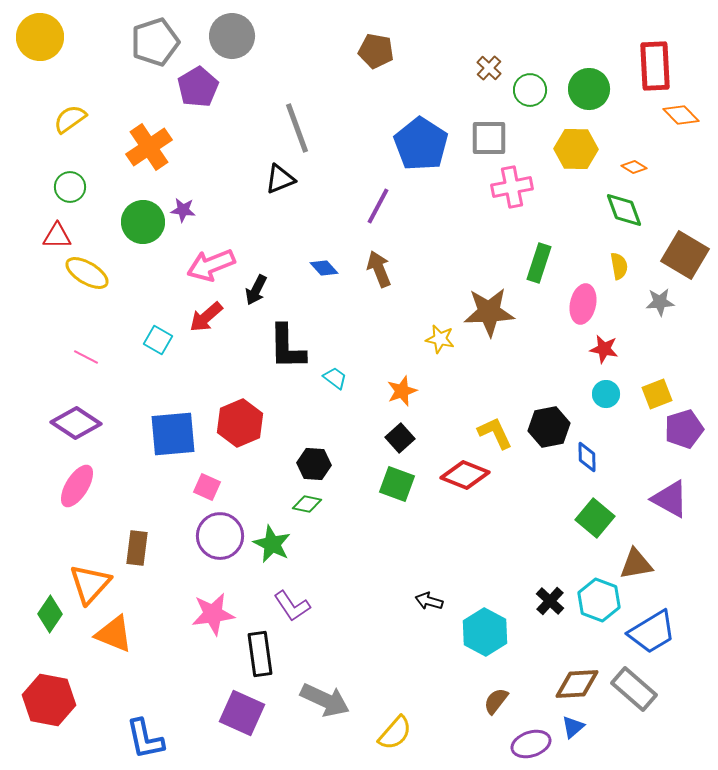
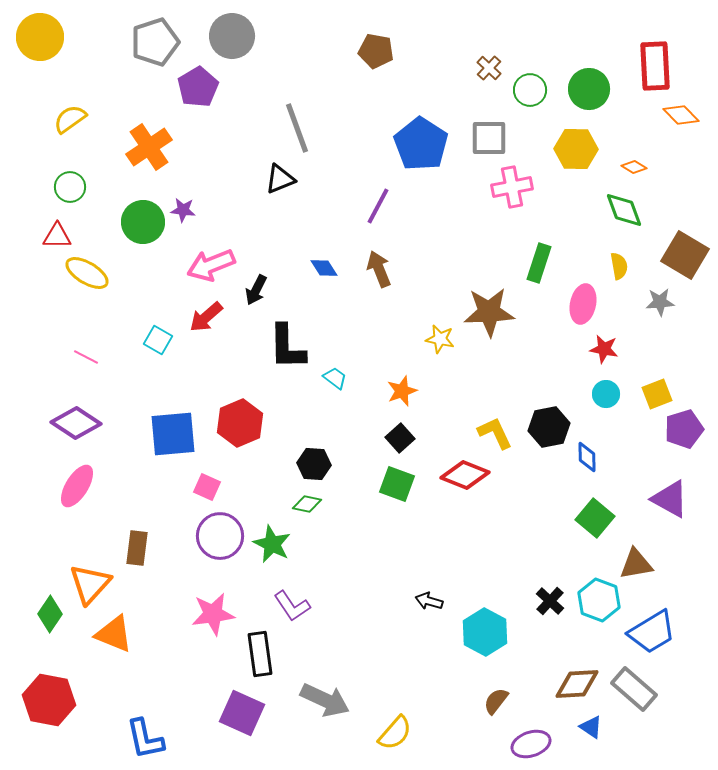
blue diamond at (324, 268): rotated 8 degrees clockwise
blue triangle at (573, 727): moved 18 px right; rotated 45 degrees counterclockwise
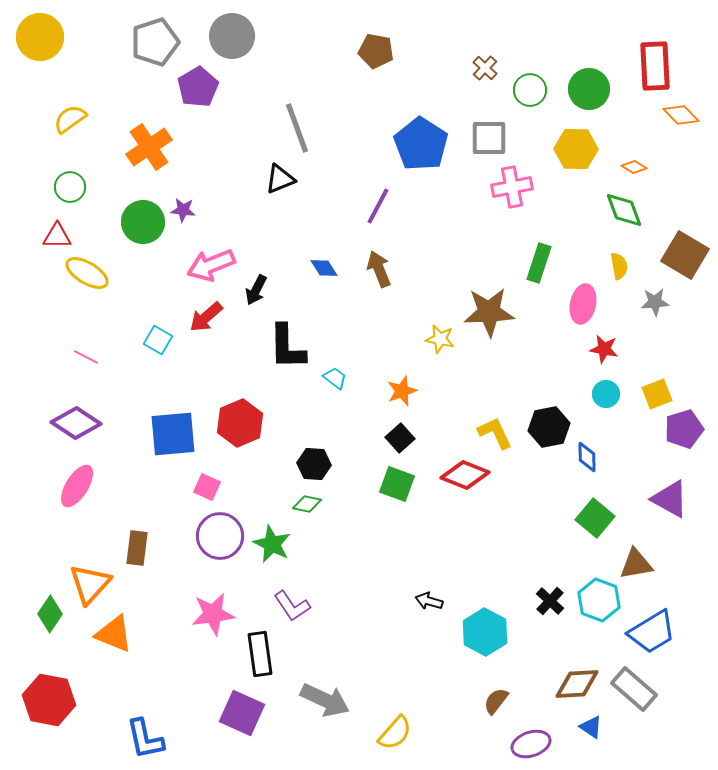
brown cross at (489, 68): moved 4 px left
gray star at (660, 302): moved 5 px left
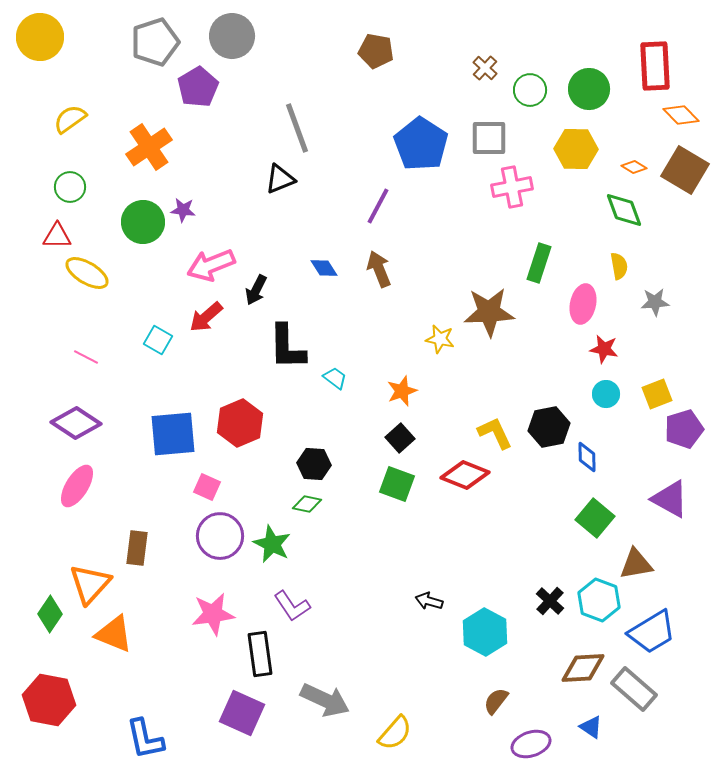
brown square at (685, 255): moved 85 px up
brown diamond at (577, 684): moved 6 px right, 16 px up
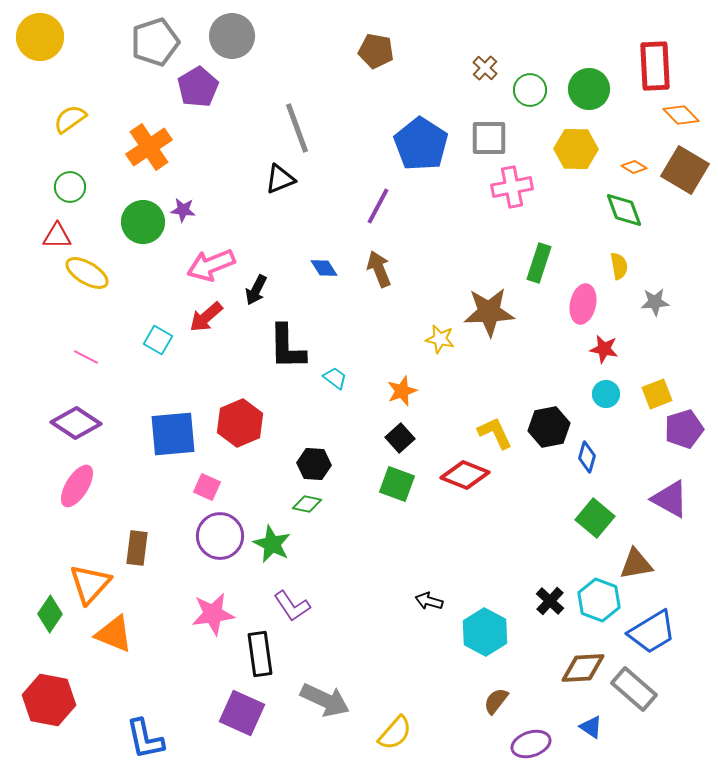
blue diamond at (587, 457): rotated 16 degrees clockwise
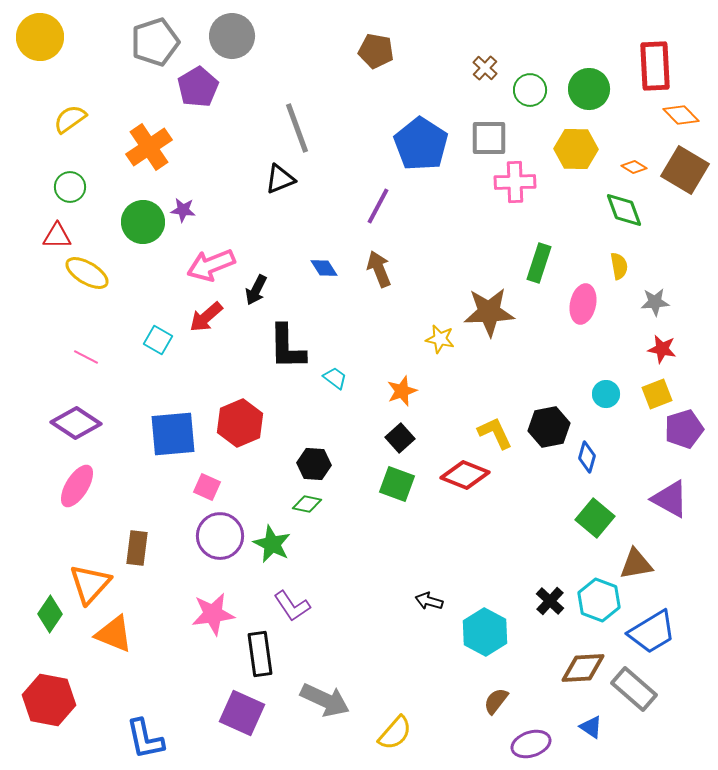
pink cross at (512, 187): moved 3 px right, 5 px up; rotated 9 degrees clockwise
red star at (604, 349): moved 58 px right
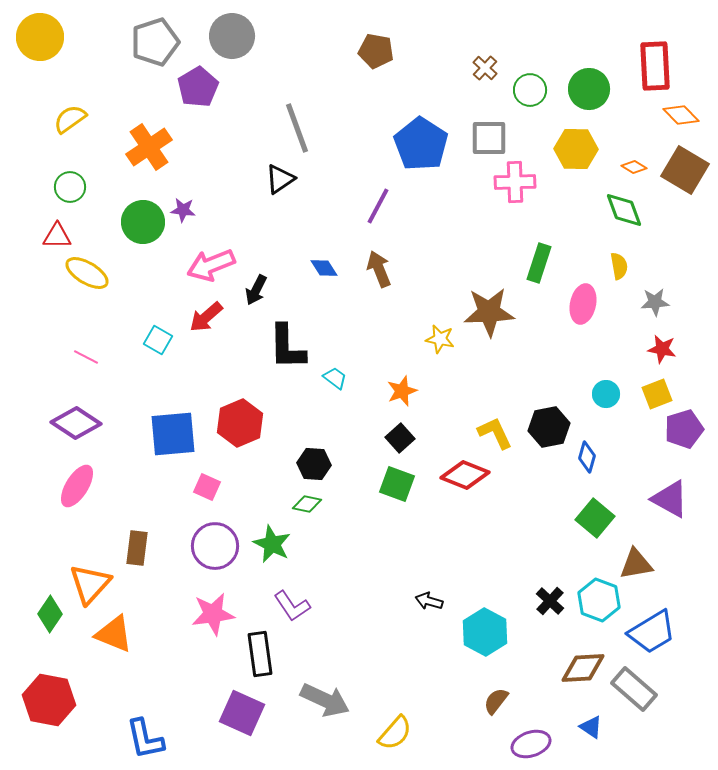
black triangle at (280, 179): rotated 12 degrees counterclockwise
purple circle at (220, 536): moved 5 px left, 10 px down
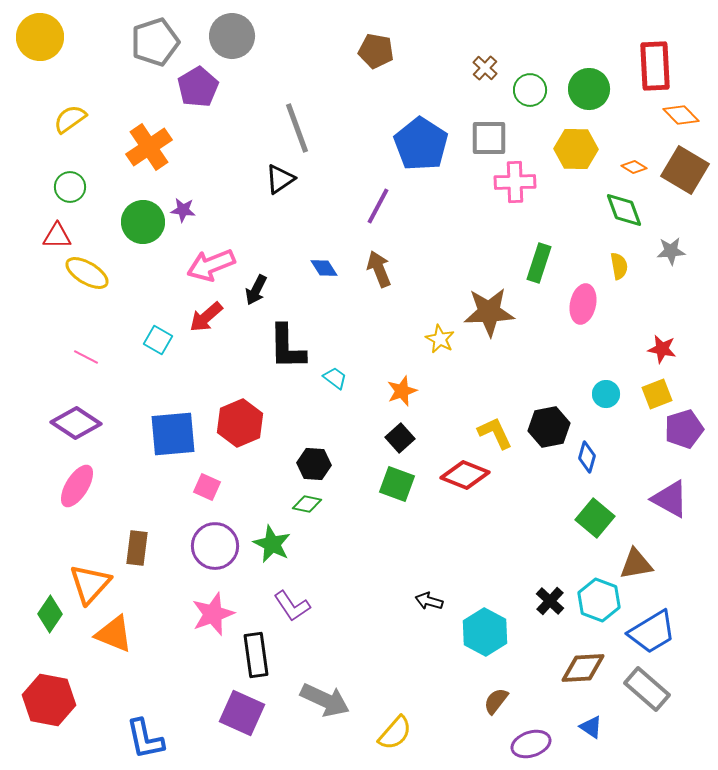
gray star at (655, 302): moved 16 px right, 51 px up
yellow star at (440, 339): rotated 16 degrees clockwise
pink star at (213, 614): rotated 12 degrees counterclockwise
black rectangle at (260, 654): moved 4 px left, 1 px down
gray rectangle at (634, 689): moved 13 px right
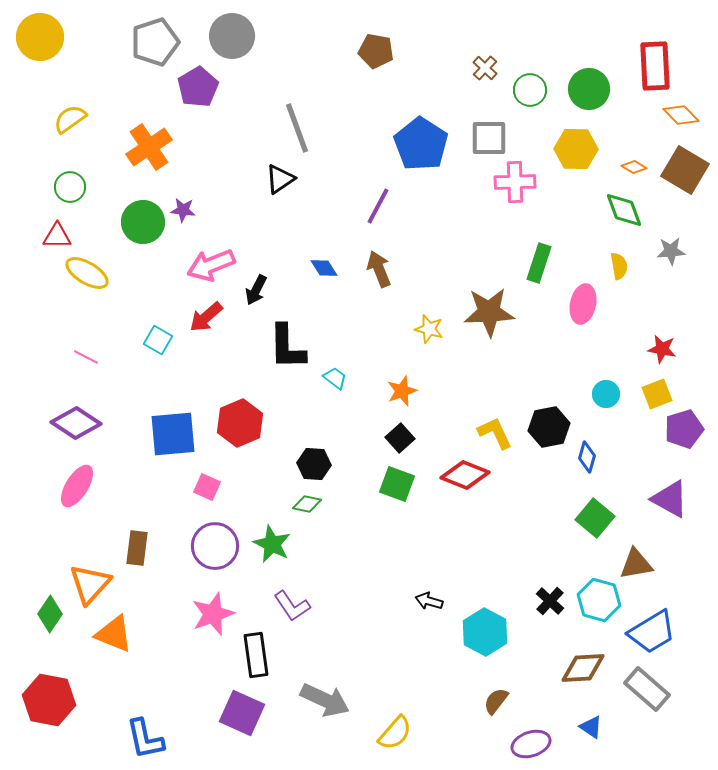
yellow star at (440, 339): moved 11 px left, 10 px up; rotated 12 degrees counterclockwise
cyan hexagon at (599, 600): rotated 6 degrees counterclockwise
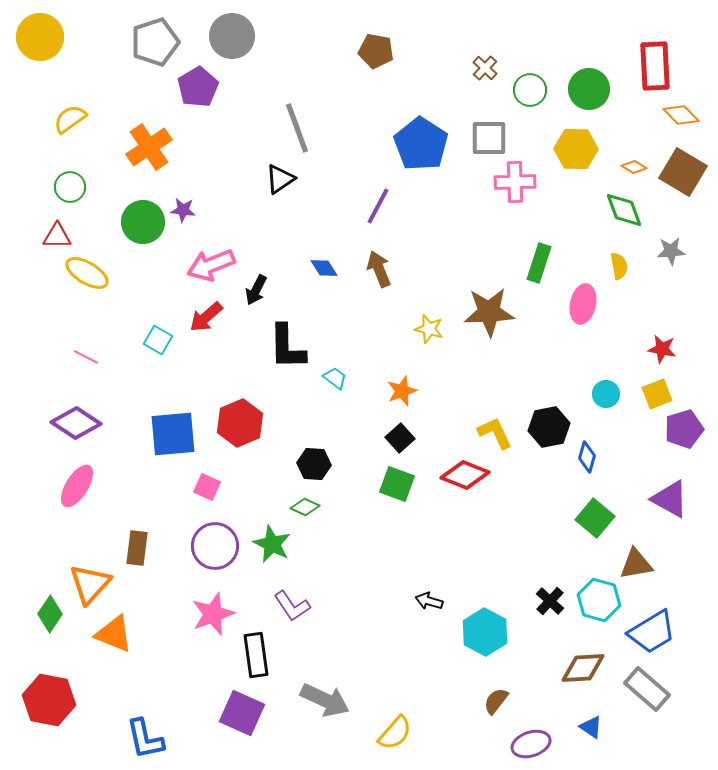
brown square at (685, 170): moved 2 px left, 2 px down
green diamond at (307, 504): moved 2 px left, 3 px down; rotated 12 degrees clockwise
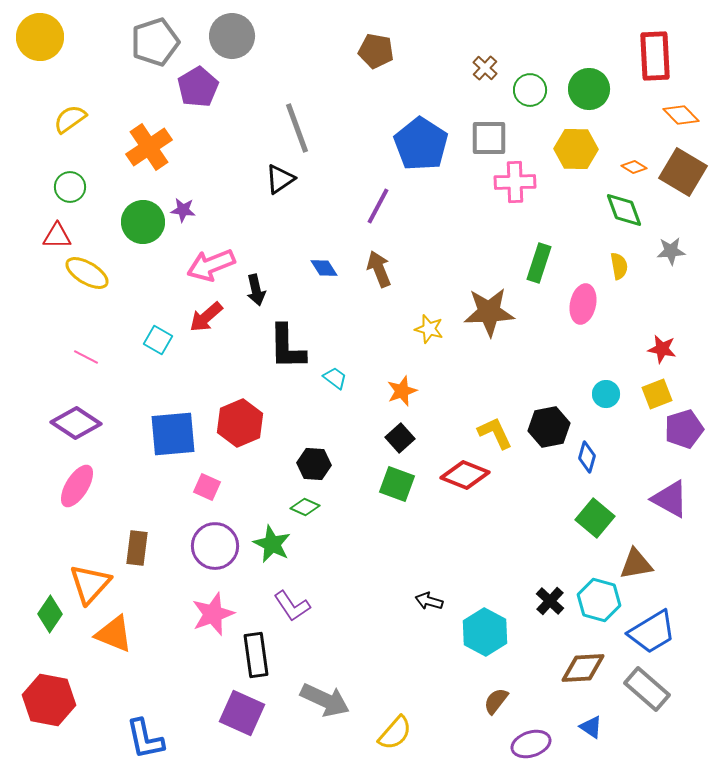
red rectangle at (655, 66): moved 10 px up
black arrow at (256, 290): rotated 40 degrees counterclockwise
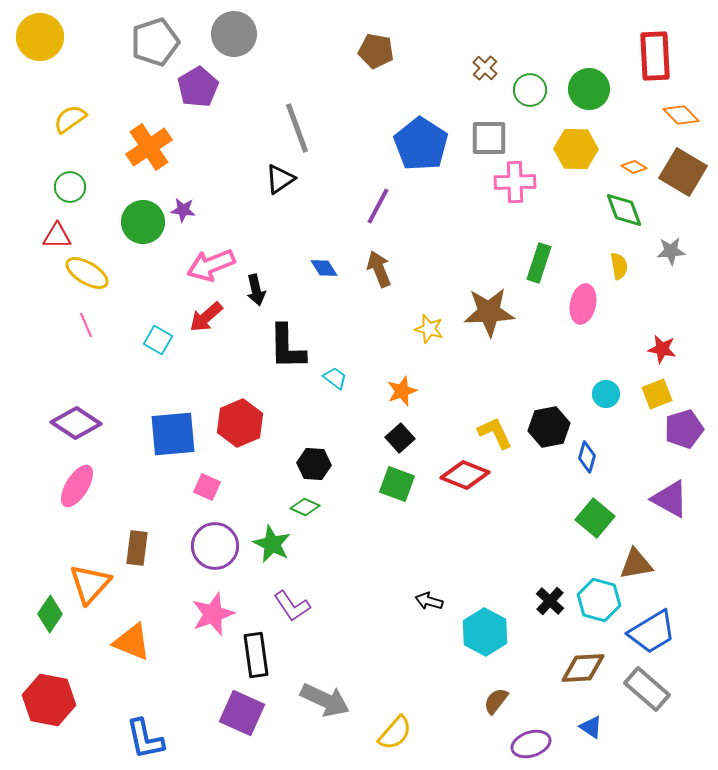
gray circle at (232, 36): moved 2 px right, 2 px up
pink line at (86, 357): moved 32 px up; rotated 40 degrees clockwise
orange triangle at (114, 634): moved 18 px right, 8 px down
